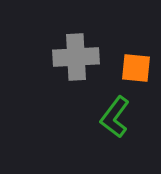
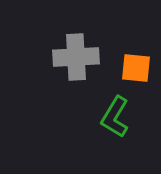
green L-shape: rotated 6 degrees counterclockwise
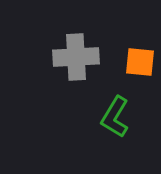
orange square: moved 4 px right, 6 px up
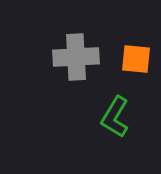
orange square: moved 4 px left, 3 px up
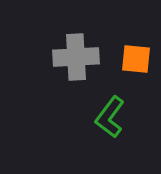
green L-shape: moved 5 px left; rotated 6 degrees clockwise
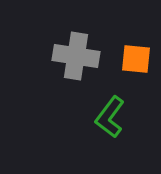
gray cross: moved 1 px up; rotated 12 degrees clockwise
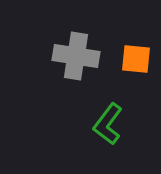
green L-shape: moved 2 px left, 7 px down
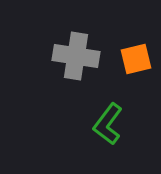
orange square: rotated 20 degrees counterclockwise
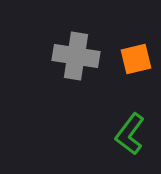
green L-shape: moved 22 px right, 10 px down
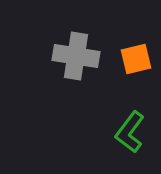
green L-shape: moved 2 px up
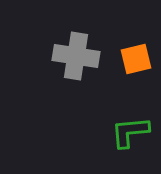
green L-shape: rotated 48 degrees clockwise
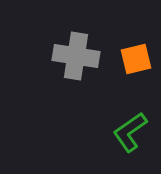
green L-shape: rotated 30 degrees counterclockwise
